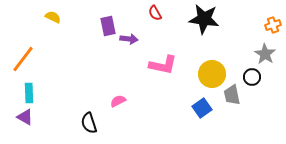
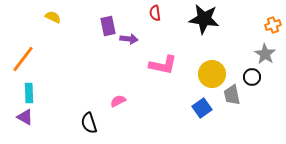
red semicircle: rotated 21 degrees clockwise
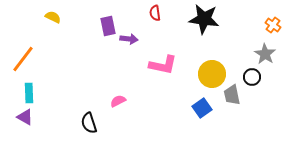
orange cross: rotated 35 degrees counterclockwise
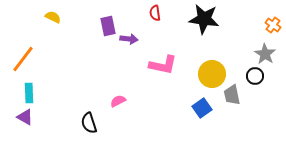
black circle: moved 3 px right, 1 px up
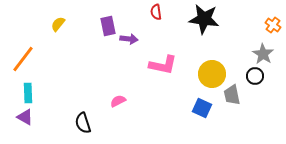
red semicircle: moved 1 px right, 1 px up
yellow semicircle: moved 5 px right, 7 px down; rotated 77 degrees counterclockwise
gray star: moved 2 px left
cyan rectangle: moved 1 px left
blue square: rotated 30 degrees counterclockwise
black semicircle: moved 6 px left
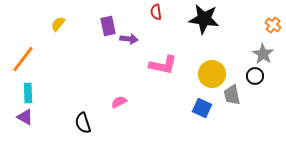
pink semicircle: moved 1 px right, 1 px down
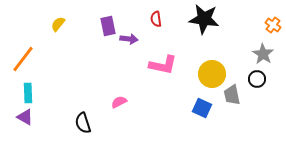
red semicircle: moved 7 px down
black circle: moved 2 px right, 3 px down
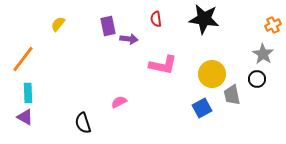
orange cross: rotated 28 degrees clockwise
blue square: rotated 36 degrees clockwise
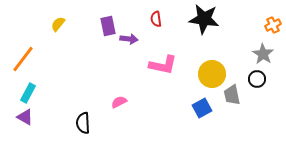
cyan rectangle: rotated 30 degrees clockwise
black semicircle: rotated 15 degrees clockwise
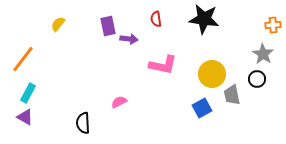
orange cross: rotated 21 degrees clockwise
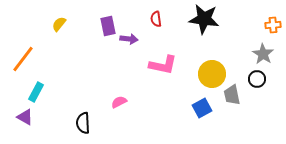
yellow semicircle: moved 1 px right
cyan rectangle: moved 8 px right, 1 px up
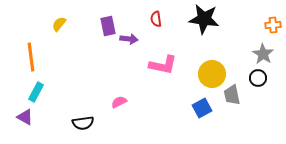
orange line: moved 8 px right, 2 px up; rotated 44 degrees counterclockwise
black circle: moved 1 px right, 1 px up
black semicircle: rotated 95 degrees counterclockwise
